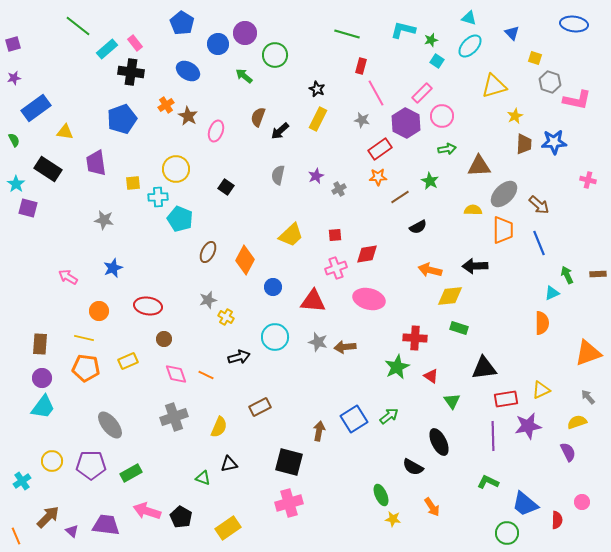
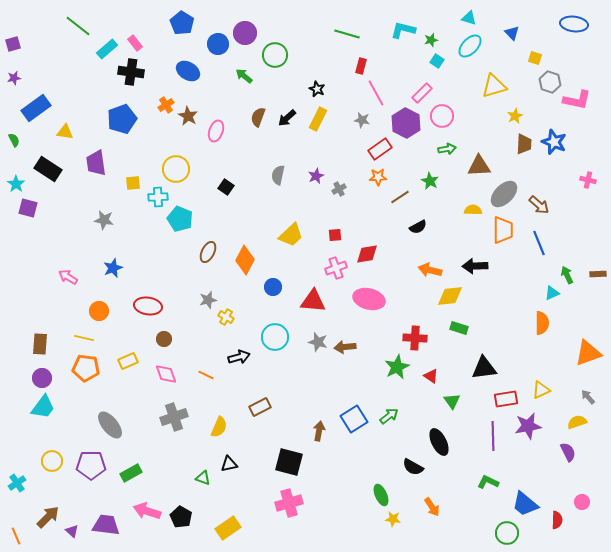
black arrow at (280, 131): moved 7 px right, 13 px up
blue star at (554, 142): rotated 25 degrees clockwise
pink diamond at (176, 374): moved 10 px left
cyan cross at (22, 481): moved 5 px left, 2 px down
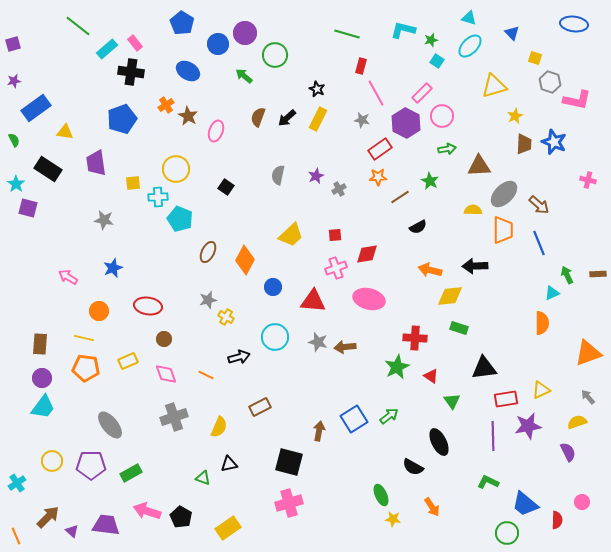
purple star at (14, 78): moved 3 px down
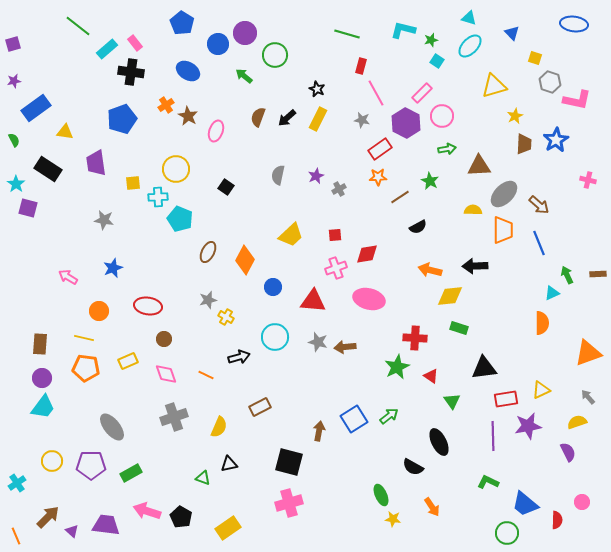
blue star at (554, 142): moved 2 px right, 2 px up; rotated 20 degrees clockwise
gray ellipse at (110, 425): moved 2 px right, 2 px down
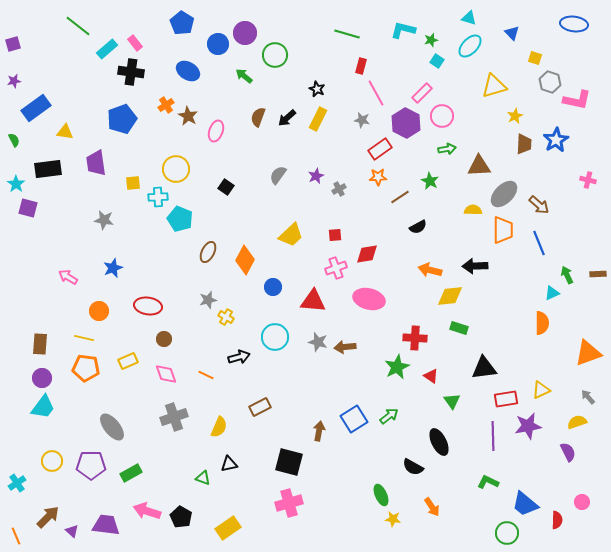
black rectangle at (48, 169): rotated 40 degrees counterclockwise
gray semicircle at (278, 175): rotated 24 degrees clockwise
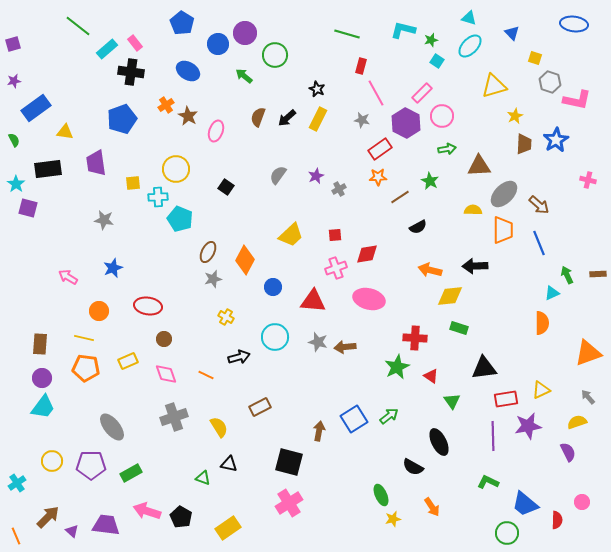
gray star at (208, 300): moved 5 px right, 21 px up
yellow semicircle at (219, 427): rotated 55 degrees counterclockwise
black triangle at (229, 464): rotated 24 degrees clockwise
pink cross at (289, 503): rotated 16 degrees counterclockwise
yellow star at (393, 519): rotated 21 degrees counterclockwise
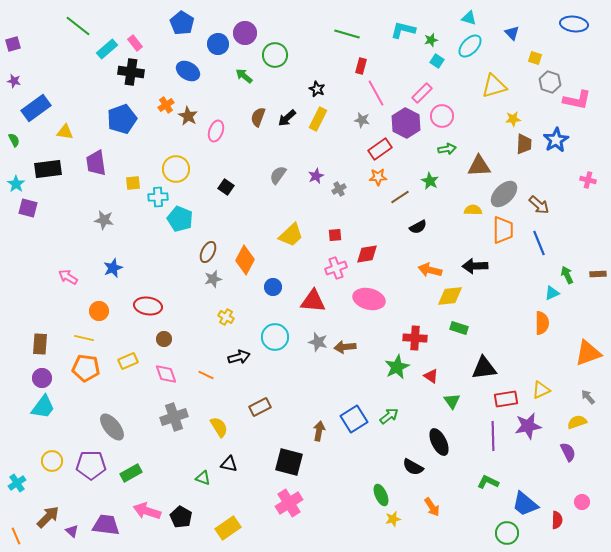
purple star at (14, 81): rotated 24 degrees clockwise
yellow star at (515, 116): moved 2 px left, 3 px down; rotated 21 degrees clockwise
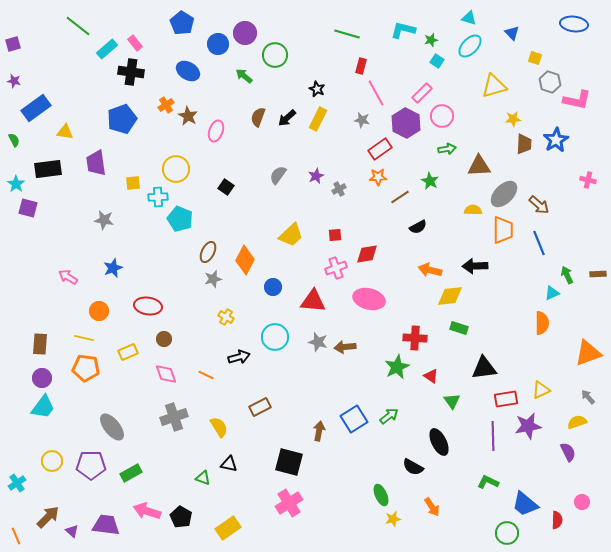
yellow rectangle at (128, 361): moved 9 px up
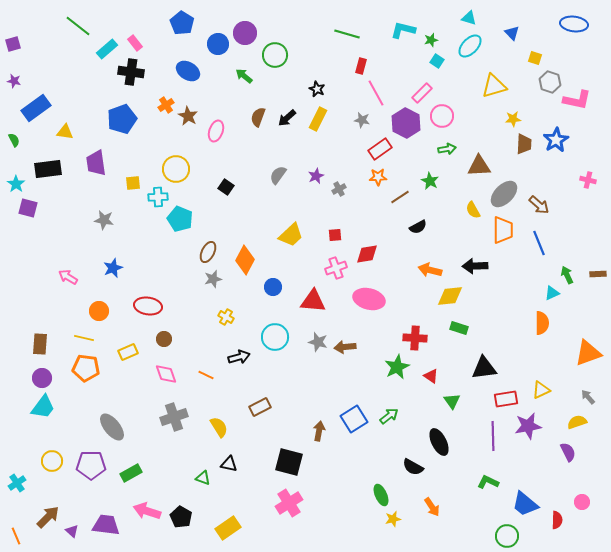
yellow semicircle at (473, 210): rotated 120 degrees counterclockwise
green circle at (507, 533): moved 3 px down
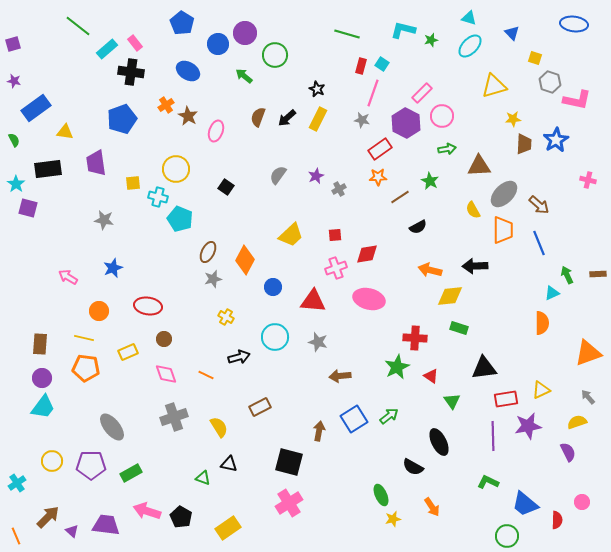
cyan square at (437, 61): moved 55 px left, 3 px down
pink line at (376, 93): moved 3 px left; rotated 48 degrees clockwise
cyan cross at (158, 197): rotated 18 degrees clockwise
brown arrow at (345, 347): moved 5 px left, 29 px down
